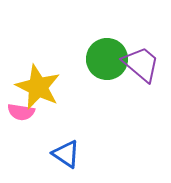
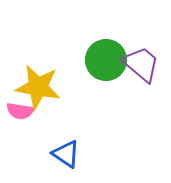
green circle: moved 1 px left, 1 px down
yellow star: rotated 15 degrees counterclockwise
pink semicircle: moved 1 px left, 1 px up
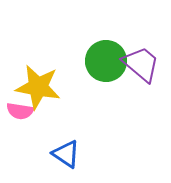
green circle: moved 1 px down
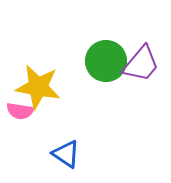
purple trapezoid: rotated 90 degrees clockwise
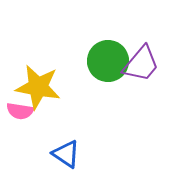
green circle: moved 2 px right
